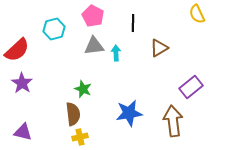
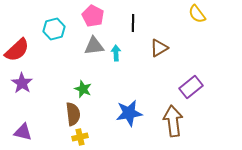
yellow semicircle: rotated 12 degrees counterclockwise
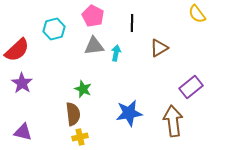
black line: moved 1 px left
cyan arrow: rotated 14 degrees clockwise
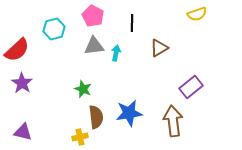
yellow semicircle: rotated 72 degrees counterclockwise
brown semicircle: moved 23 px right, 3 px down
